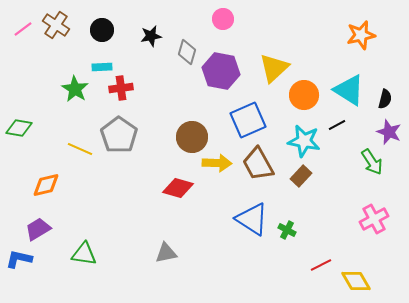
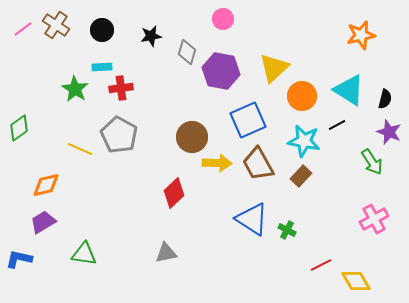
orange circle: moved 2 px left, 1 px down
green diamond: rotated 44 degrees counterclockwise
gray pentagon: rotated 6 degrees counterclockwise
red diamond: moved 4 px left, 5 px down; rotated 60 degrees counterclockwise
purple trapezoid: moved 5 px right, 7 px up
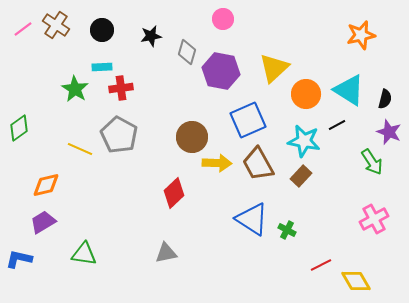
orange circle: moved 4 px right, 2 px up
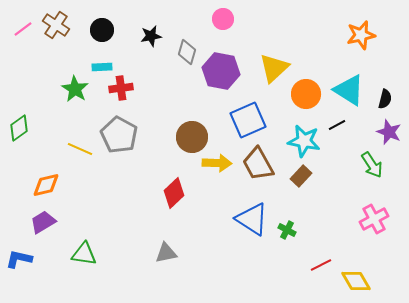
green arrow: moved 3 px down
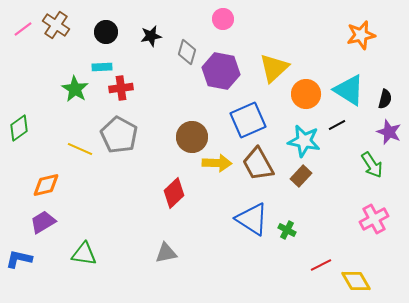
black circle: moved 4 px right, 2 px down
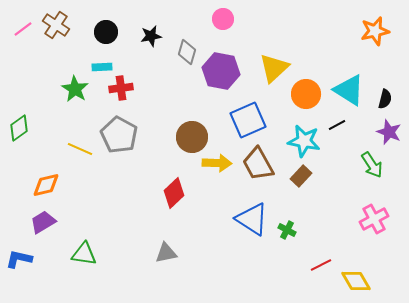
orange star: moved 14 px right, 4 px up
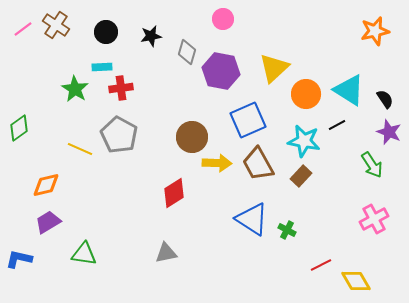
black semicircle: rotated 48 degrees counterclockwise
red diamond: rotated 12 degrees clockwise
purple trapezoid: moved 5 px right
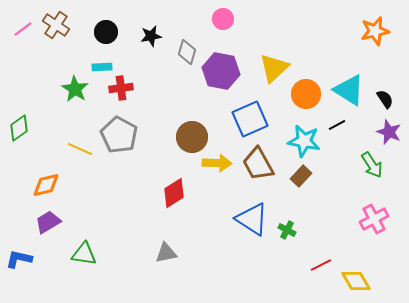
blue square: moved 2 px right, 1 px up
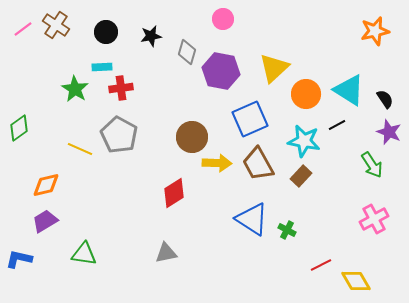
purple trapezoid: moved 3 px left, 1 px up
